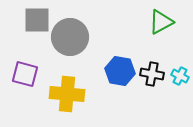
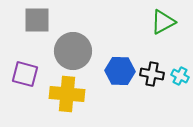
green triangle: moved 2 px right
gray circle: moved 3 px right, 14 px down
blue hexagon: rotated 8 degrees counterclockwise
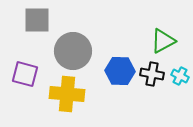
green triangle: moved 19 px down
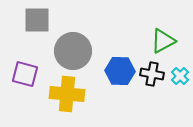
cyan cross: rotated 18 degrees clockwise
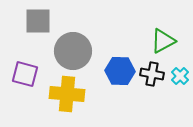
gray square: moved 1 px right, 1 px down
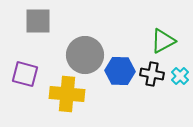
gray circle: moved 12 px right, 4 px down
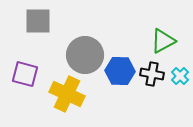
yellow cross: rotated 20 degrees clockwise
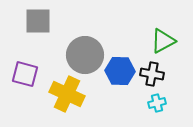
cyan cross: moved 23 px left, 27 px down; rotated 30 degrees clockwise
